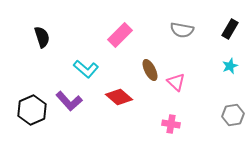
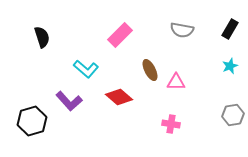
pink triangle: rotated 42 degrees counterclockwise
black hexagon: moved 11 px down; rotated 8 degrees clockwise
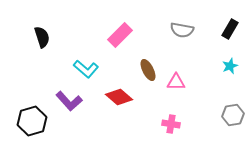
brown ellipse: moved 2 px left
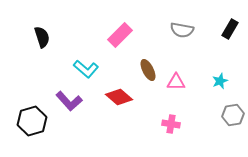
cyan star: moved 10 px left, 15 px down
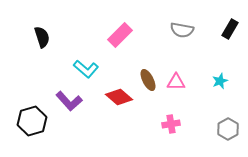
brown ellipse: moved 10 px down
gray hexagon: moved 5 px left, 14 px down; rotated 20 degrees counterclockwise
pink cross: rotated 18 degrees counterclockwise
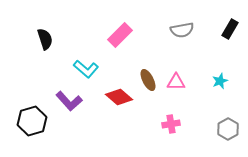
gray semicircle: rotated 20 degrees counterclockwise
black semicircle: moved 3 px right, 2 px down
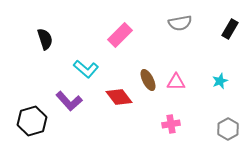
gray semicircle: moved 2 px left, 7 px up
red diamond: rotated 12 degrees clockwise
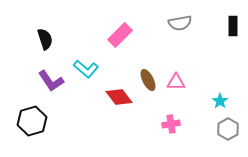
black rectangle: moved 3 px right, 3 px up; rotated 30 degrees counterclockwise
cyan star: moved 20 px down; rotated 14 degrees counterclockwise
purple L-shape: moved 18 px left, 20 px up; rotated 8 degrees clockwise
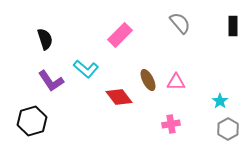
gray semicircle: rotated 120 degrees counterclockwise
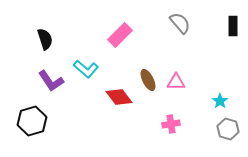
gray hexagon: rotated 15 degrees counterclockwise
